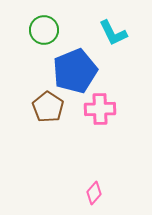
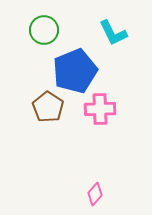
pink diamond: moved 1 px right, 1 px down
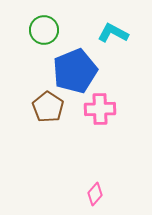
cyan L-shape: rotated 144 degrees clockwise
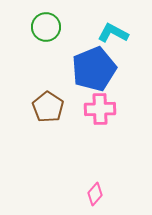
green circle: moved 2 px right, 3 px up
blue pentagon: moved 19 px right, 2 px up
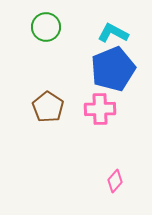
blue pentagon: moved 19 px right
pink diamond: moved 20 px right, 13 px up
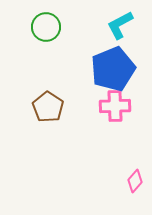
cyan L-shape: moved 7 px right, 8 px up; rotated 56 degrees counterclockwise
pink cross: moved 15 px right, 3 px up
pink diamond: moved 20 px right
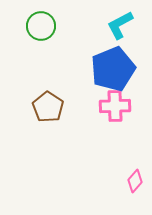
green circle: moved 5 px left, 1 px up
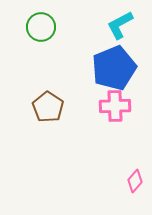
green circle: moved 1 px down
blue pentagon: moved 1 px right, 1 px up
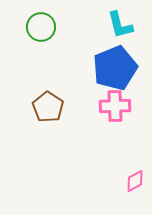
cyan L-shape: rotated 76 degrees counterclockwise
blue pentagon: moved 1 px right
pink diamond: rotated 20 degrees clockwise
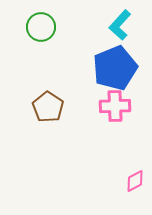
cyan L-shape: rotated 56 degrees clockwise
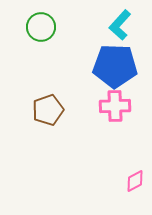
blue pentagon: moved 2 px up; rotated 24 degrees clockwise
brown pentagon: moved 3 px down; rotated 20 degrees clockwise
